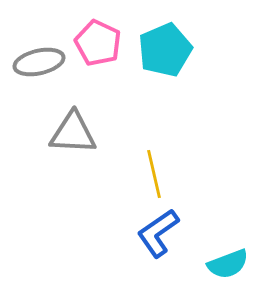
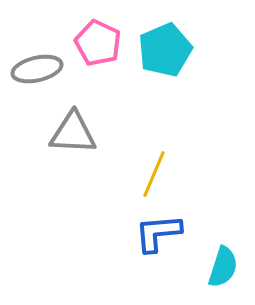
gray ellipse: moved 2 px left, 7 px down
yellow line: rotated 36 degrees clockwise
blue L-shape: rotated 30 degrees clockwise
cyan semicircle: moved 5 px left, 3 px down; rotated 51 degrees counterclockwise
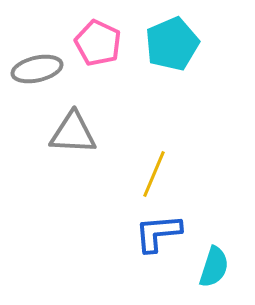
cyan pentagon: moved 7 px right, 6 px up
cyan semicircle: moved 9 px left
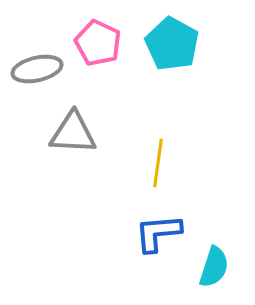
cyan pentagon: rotated 20 degrees counterclockwise
yellow line: moved 4 px right, 11 px up; rotated 15 degrees counterclockwise
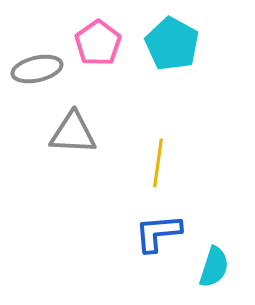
pink pentagon: rotated 12 degrees clockwise
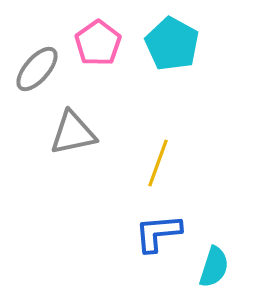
gray ellipse: rotated 36 degrees counterclockwise
gray triangle: rotated 15 degrees counterclockwise
yellow line: rotated 12 degrees clockwise
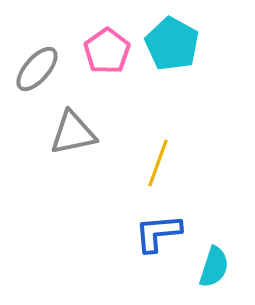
pink pentagon: moved 9 px right, 8 px down
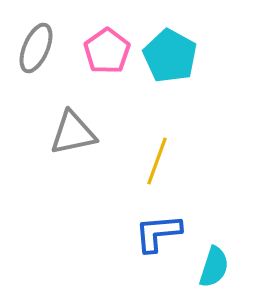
cyan pentagon: moved 2 px left, 12 px down
gray ellipse: moved 1 px left, 21 px up; rotated 18 degrees counterclockwise
yellow line: moved 1 px left, 2 px up
